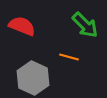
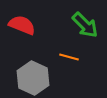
red semicircle: moved 1 px up
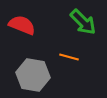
green arrow: moved 2 px left, 3 px up
gray hexagon: moved 3 px up; rotated 16 degrees counterclockwise
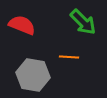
orange line: rotated 12 degrees counterclockwise
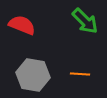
green arrow: moved 2 px right, 1 px up
orange line: moved 11 px right, 17 px down
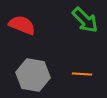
green arrow: moved 1 px up
orange line: moved 2 px right
